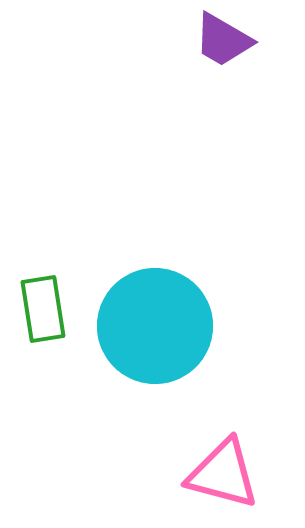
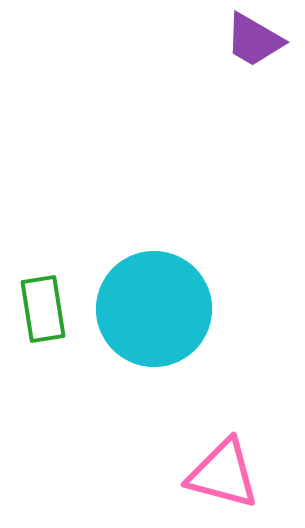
purple trapezoid: moved 31 px right
cyan circle: moved 1 px left, 17 px up
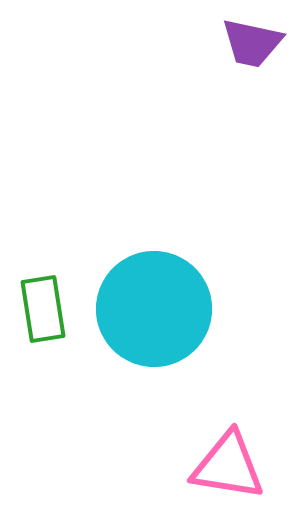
purple trapezoid: moved 2 px left, 3 px down; rotated 18 degrees counterclockwise
pink triangle: moved 5 px right, 8 px up; rotated 6 degrees counterclockwise
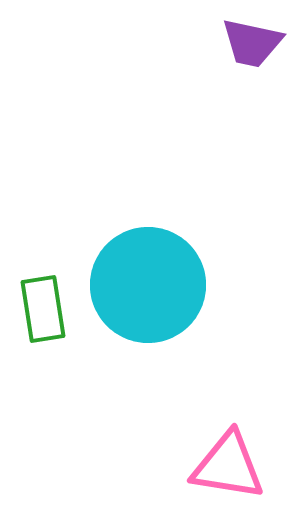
cyan circle: moved 6 px left, 24 px up
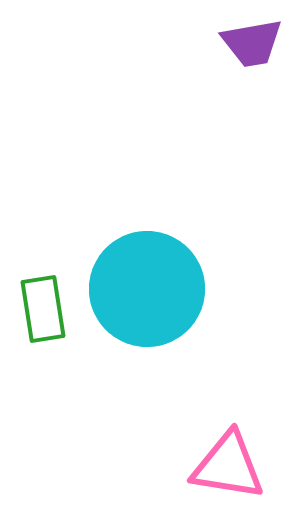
purple trapezoid: rotated 22 degrees counterclockwise
cyan circle: moved 1 px left, 4 px down
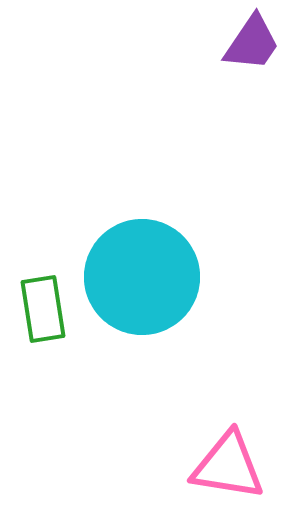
purple trapezoid: rotated 46 degrees counterclockwise
cyan circle: moved 5 px left, 12 px up
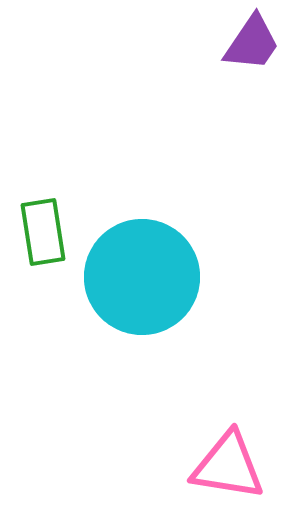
green rectangle: moved 77 px up
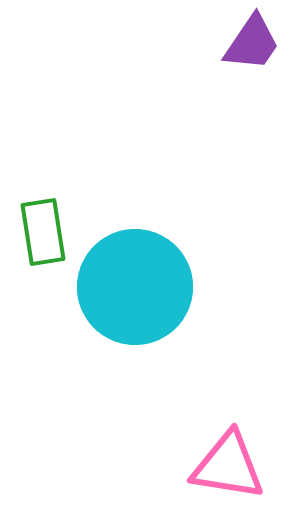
cyan circle: moved 7 px left, 10 px down
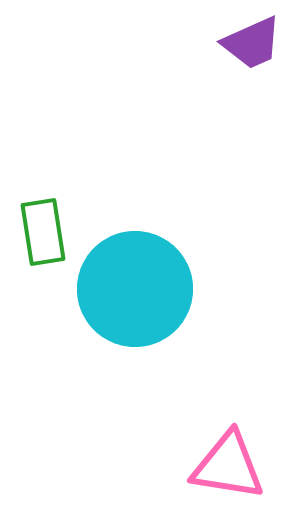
purple trapezoid: rotated 32 degrees clockwise
cyan circle: moved 2 px down
